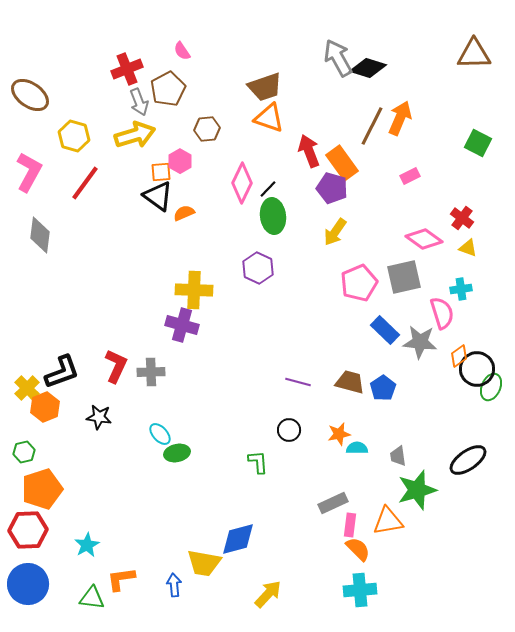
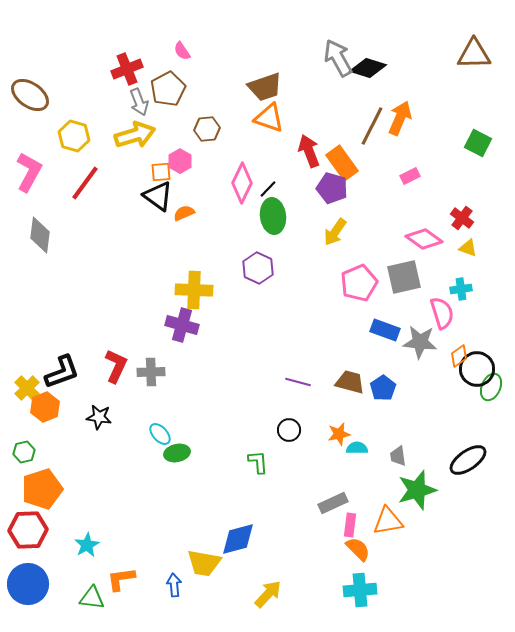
blue rectangle at (385, 330): rotated 24 degrees counterclockwise
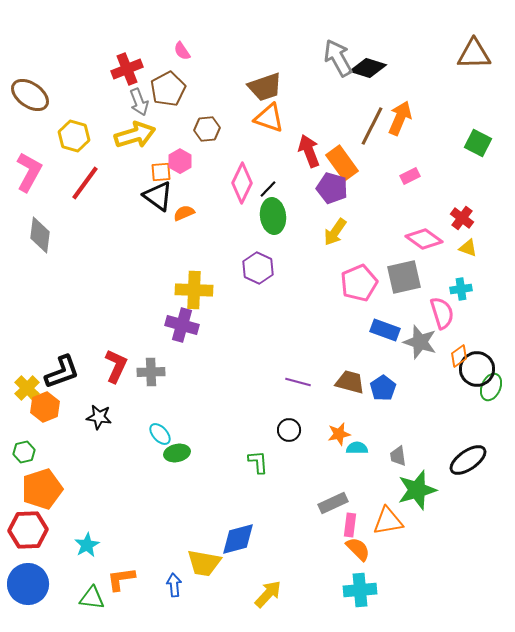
gray star at (420, 342): rotated 12 degrees clockwise
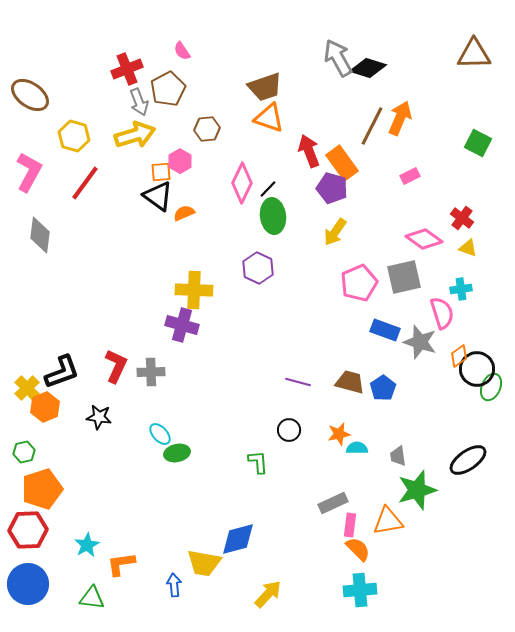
orange L-shape at (121, 579): moved 15 px up
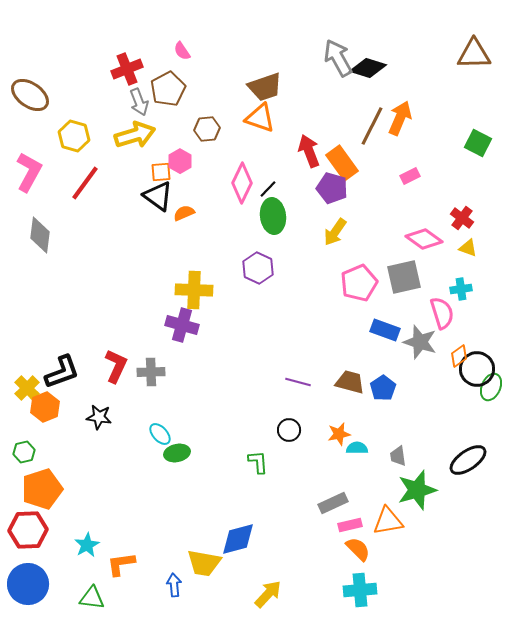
orange triangle at (269, 118): moved 9 px left
pink rectangle at (350, 525): rotated 70 degrees clockwise
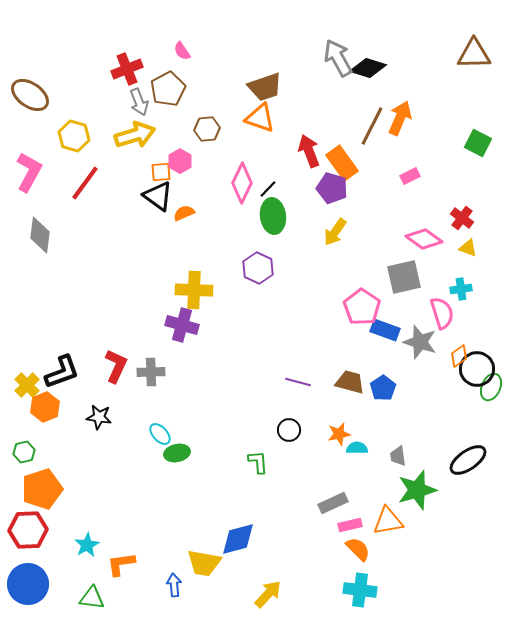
pink pentagon at (359, 283): moved 3 px right, 24 px down; rotated 15 degrees counterclockwise
yellow cross at (27, 388): moved 3 px up
cyan cross at (360, 590): rotated 12 degrees clockwise
